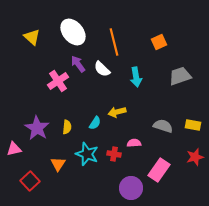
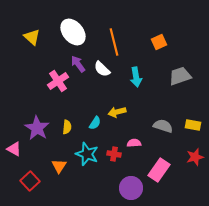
pink triangle: rotated 42 degrees clockwise
orange triangle: moved 1 px right, 2 px down
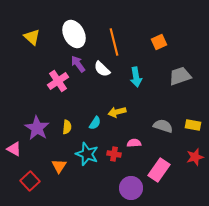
white ellipse: moved 1 px right, 2 px down; rotated 12 degrees clockwise
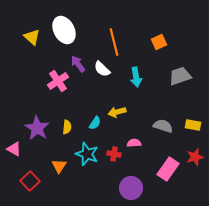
white ellipse: moved 10 px left, 4 px up
pink rectangle: moved 9 px right, 1 px up
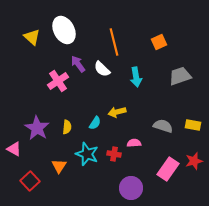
red star: moved 1 px left, 4 px down
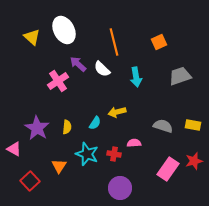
purple arrow: rotated 12 degrees counterclockwise
purple circle: moved 11 px left
